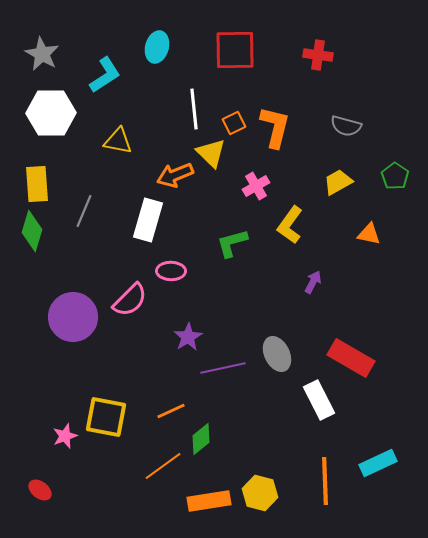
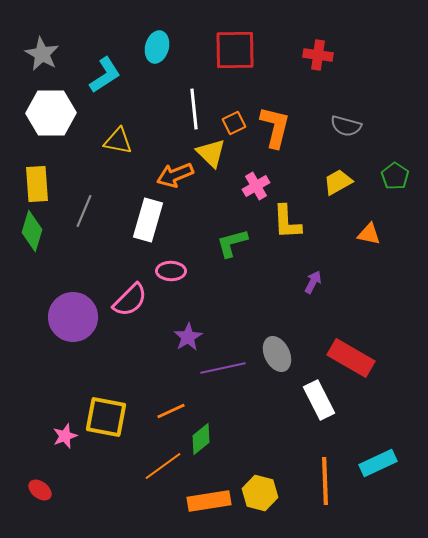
yellow L-shape at (290, 225): moved 3 px left, 3 px up; rotated 39 degrees counterclockwise
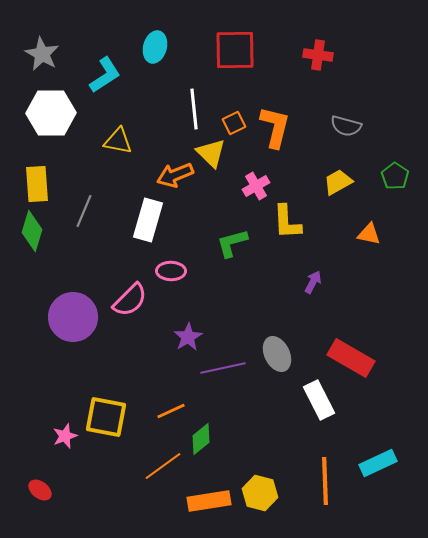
cyan ellipse at (157, 47): moved 2 px left
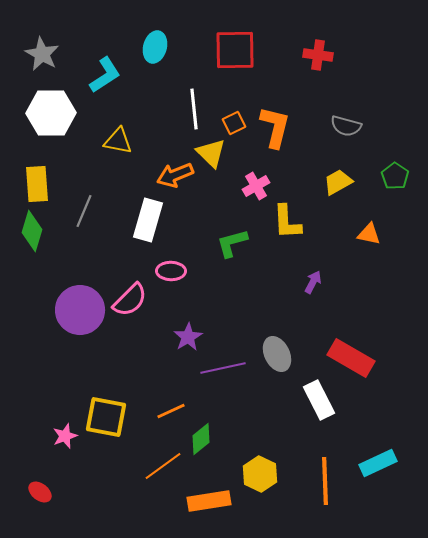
purple circle at (73, 317): moved 7 px right, 7 px up
red ellipse at (40, 490): moved 2 px down
yellow hexagon at (260, 493): moved 19 px up; rotated 12 degrees clockwise
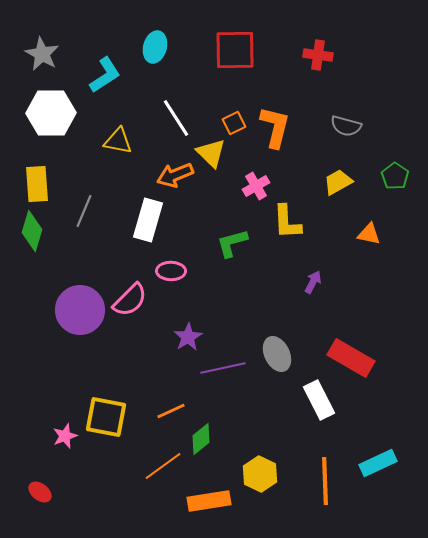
white line at (194, 109): moved 18 px left, 9 px down; rotated 27 degrees counterclockwise
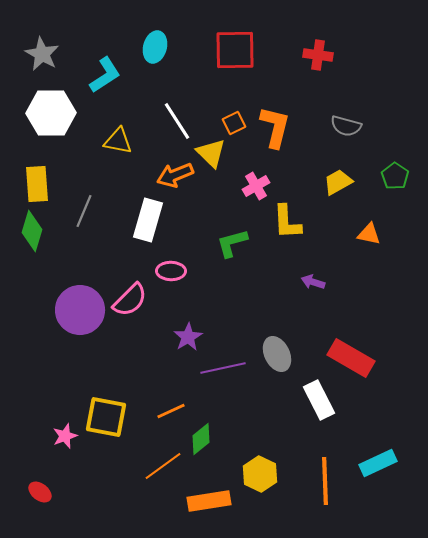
white line at (176, 118): moved 1 px right, 3 px down
purple arrow at (313, 282): rotated 100 degrees counterclockwise
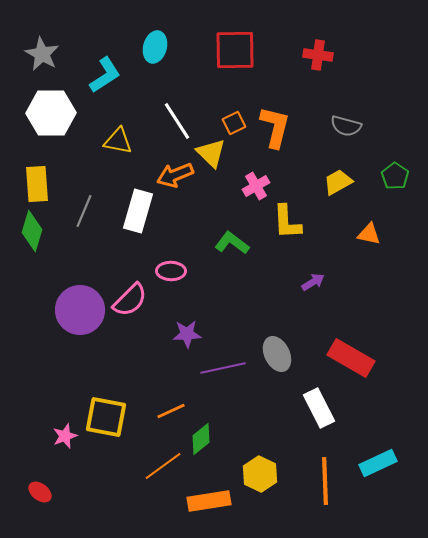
white rectangle at (148, 220): moved 10 px left, 9 px up
green L-shape at (232, 243): rotated 52 degrees clockwise
purple arrow at (313, 282): rotated 130 degrees clockwise
purple star at (188, 337): moved 1 px left, 3 px up; rotated 28 degrees clockwise
white rectangle at (319, 400): moved 8 px down
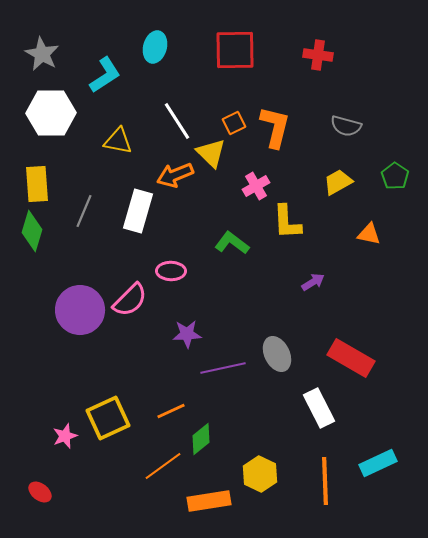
yellow square at (106, 417): moved 2 px right, 1 px down; rotated 36 degrees counterclockwise
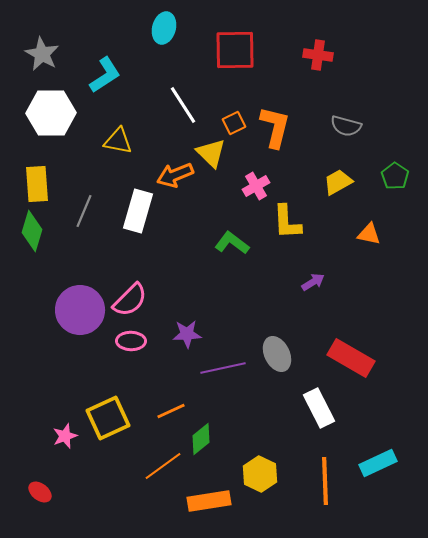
cyan ellipse at (155, 47): moved 9 px right, 19 px up
white line at (177, 121): moved 6 px right, 16 px up
pink ellipse at (171, 271): moved 40 px left, 70 px down
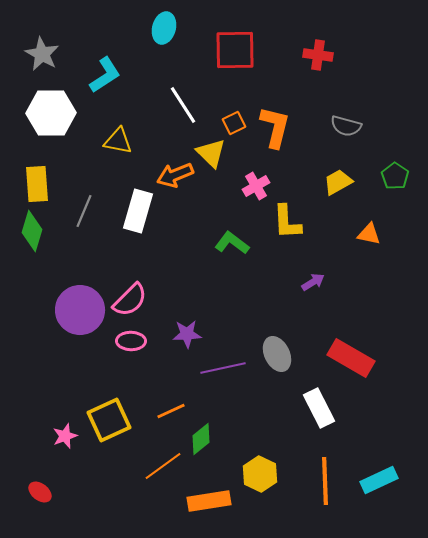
yellow square at (108, 418): moved 1 px right, 2 px down
cyan rectangle at (378, 463): moved 1 px right, 17 px down
